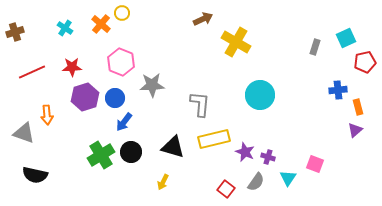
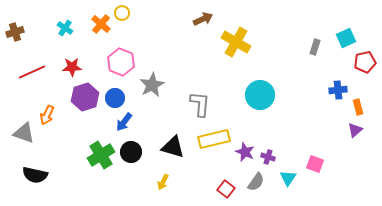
gray star: rotated 25 degrees counterclockwise
orange arrow: rotated 30 degrees clockwise
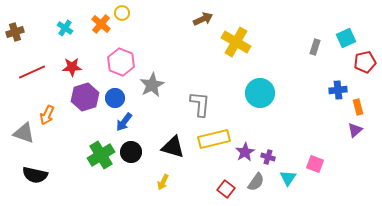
cyan circle: moved 2 px up
purple star: rotated 18 degrees clockwise
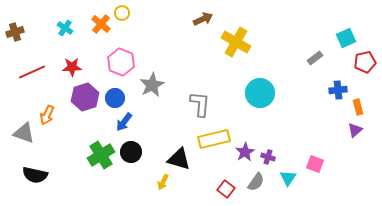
gray rectangle: moved 11 px down; rotated 35 degrees clockwise
black triangle: moved 6 px right, 12 px down
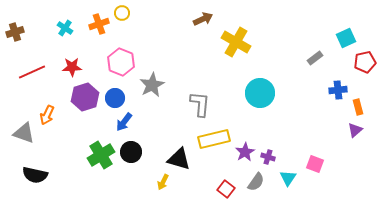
orange cross: moved 2 px left; rotated 30 degrees clockwise
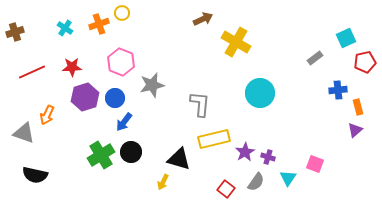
gray star: rotated 15 degrees clockwise
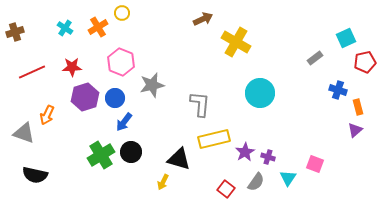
orange cross: moved 1 px left, 3 px down; rotated 12 degrees counterclockwise
blue cross: rotated 24 degrees clockwise
